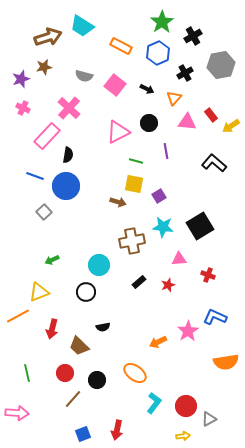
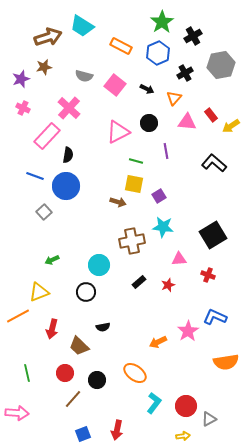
black square at (200, 226): moved 13 px right, 9 px down
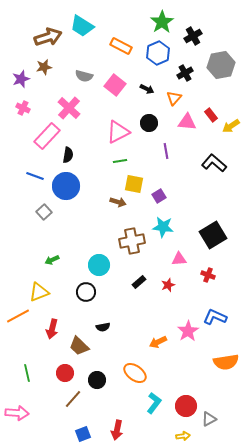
green line at (136, 161): moved 16 px left; rotated 24 degrees counterclockwise
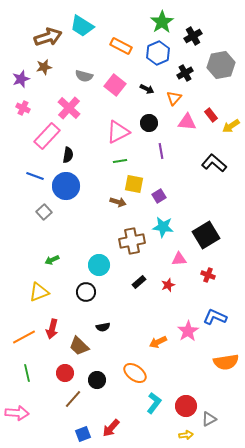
purple line at (166, 151): moved 5 px left
black square at (213, 235): moved 7 px left
orange line at (18, 316): moved 6 px right, 21 px down
red arrow at (117, 430): moved 6 px left, 2 px up; rotated 30 degrees clockwise
yellow arrow at (183, 436): moved 3 px right, 1 px up
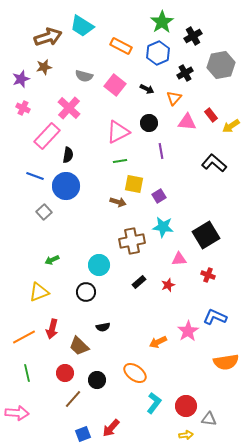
gray triangle at (209, 419): rotated 35 degrees clockwise
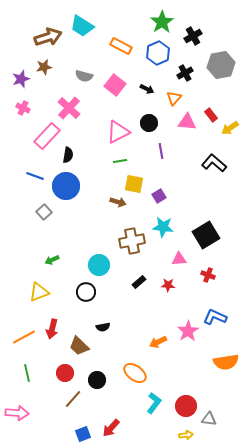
yellow arrow at (231, 126): moved 1 px left, 2 px down
red star at (168, 285): rotated 24 degrees clockwise
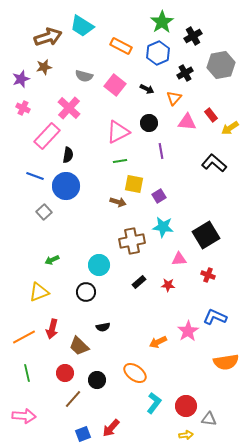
pink arrow at (17, 413): moved 7 px right, 3 px down
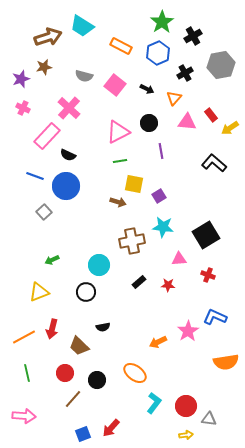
black semicircle at (68, 155): rotated 105 degrees clockwise
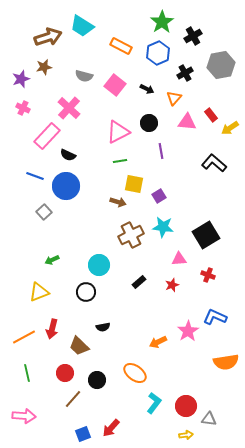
brown cross at (132, 241): moved 1 px left, 6 px up; rotated 15 degrees counterclockwise
red star at (168, 285): moved 4 px right; rotated 24 degrees counterclockwise
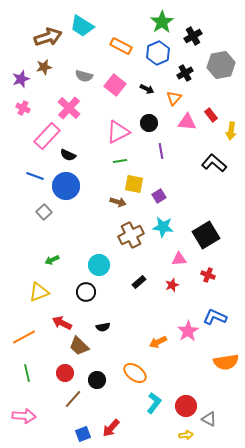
yellow arrow at (230, 128): moved 1 px right, 3 px down; rotated 48 degrees counterclockwise
red arrow at (52, 329): moved 10 px right, 6 px up; rotated 102 degrees clockwise
gray triangle at (209, 419): rotated 21 degrees clockwise
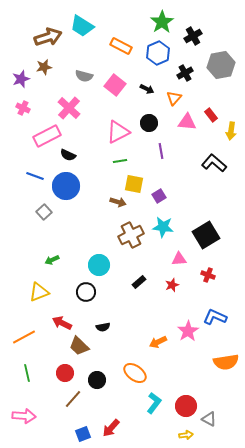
pink rectangle at (47, 136): rotated 20 degrees clockwise
